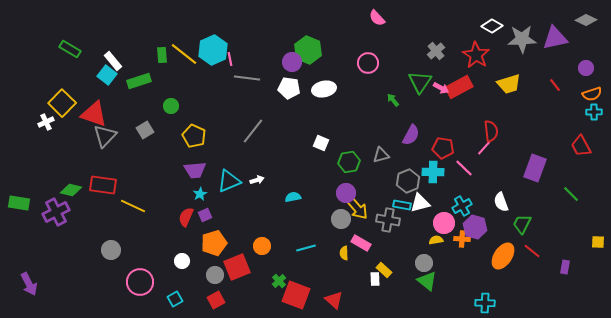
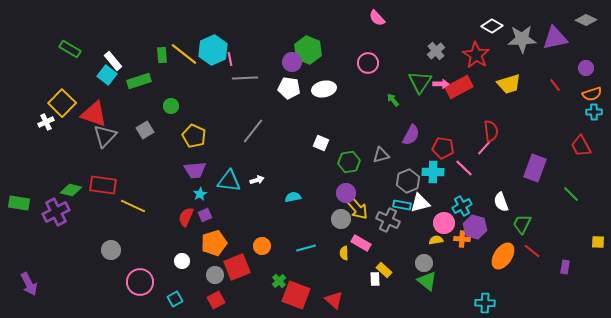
gray line at (247, 78): moved 2 px left; rotated 10 degrees counterclockwise
pink arrow at (441, 88): moved 4 px up; rotated 28 degrees counterclockwise
cyan triangle at (229, 181): rotated 30 degrees clockwise
gray cross at (388, 220): rotated 15 degrees clockwise
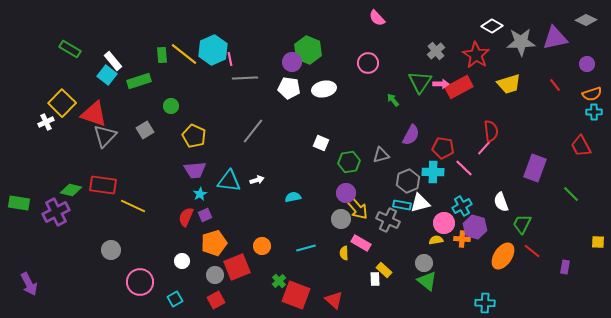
gray star at (522, 39): moved 1 px left, 3 px down
purple circle at (586, 68): moved 1 px right, 4 px up
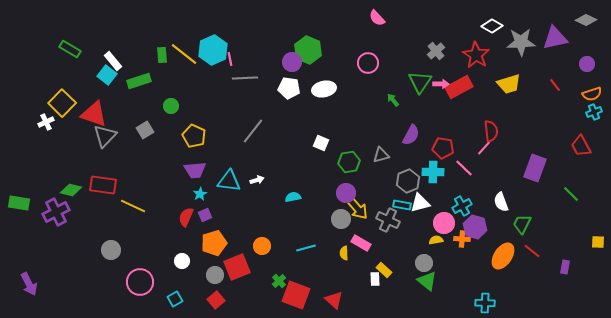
cyan cross at (594, 112): rotated 21 degrees counterclockwise
red square at (216, 300): rotated 12 degrees counterclockwise
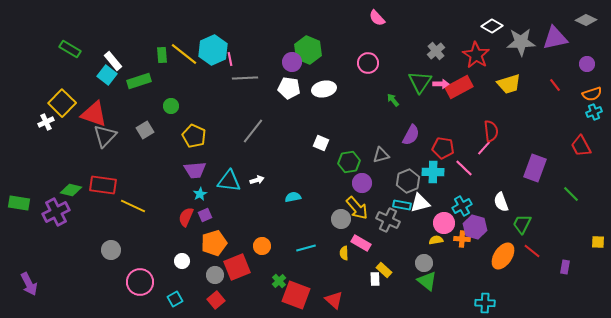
purple circle at (346, 193): moved 16 px right, 10 px up
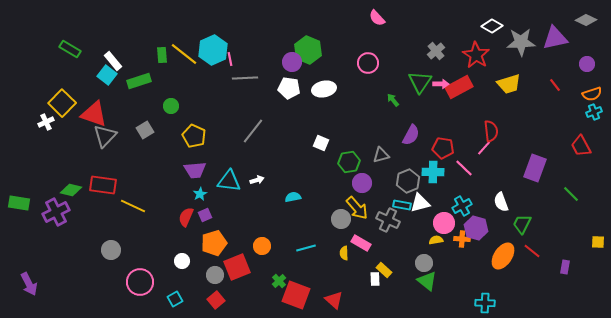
purple hexagon at (475, 227): moved 1 px right, 1 px down
